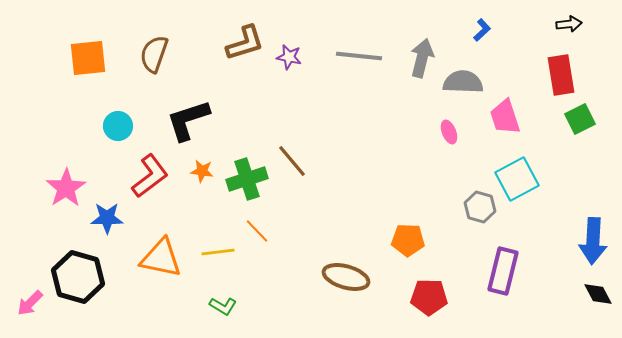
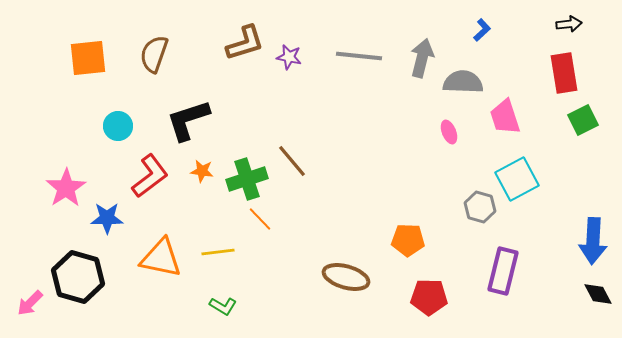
red rectangle: moved 3 px right, 2 px up
green square: moved 3 px right, 1 px down
orange line: moved 3 px right, 12 px up
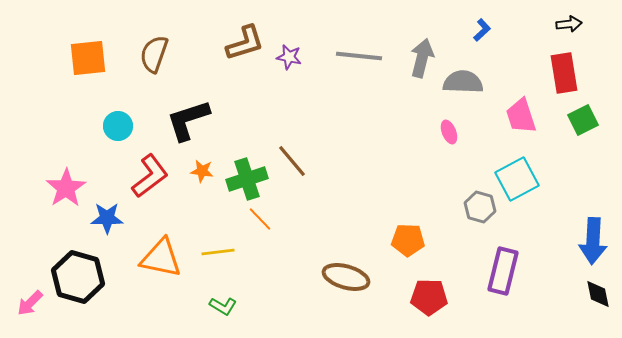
pink trapezoid: moved 16 px right, 1 px up
black diamond: rotated 16 degrees clockwise
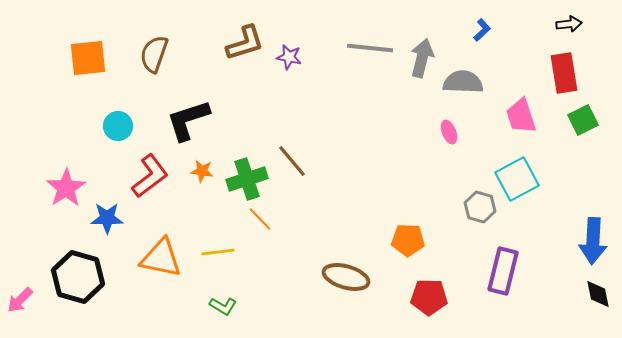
gray line: moved 11 px right, 8 px up
pink arrow: moved 10 px left, 3 px up
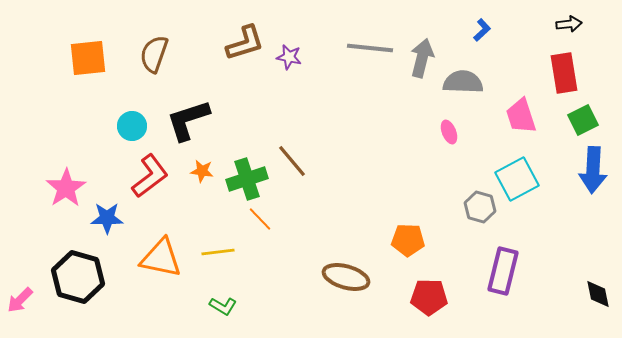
cyan circle: moved 14 px right
blue arrow: moved 71 px up
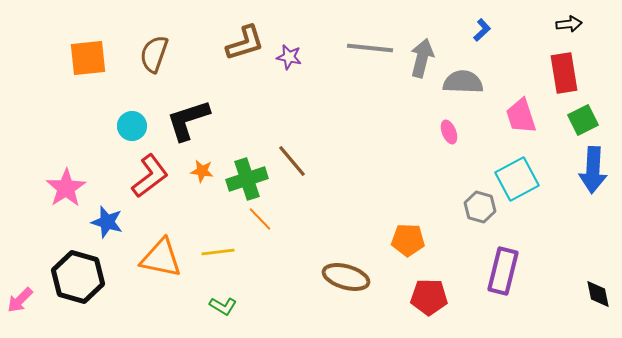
blue star: moved 4 px down; rotated 16 degrees clockwise
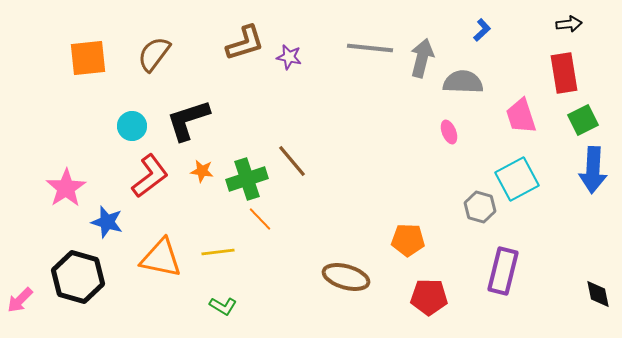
brown semicircle: rotated 18 degrees clockwise
